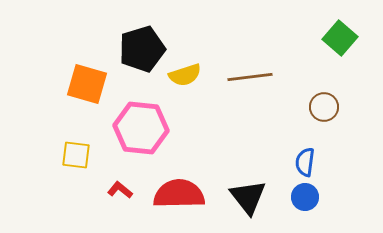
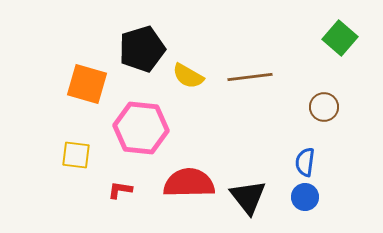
yellow semicircle: moved 3 px right, 1 px down; rotated 48 degrees clockwise
red L-shape: rotated 30 degrees counterclockwise
red semicircle: moved 10 px right, 11 px up
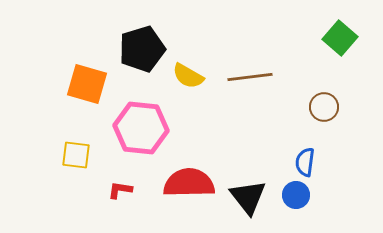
blue circle: moved 9 px left, 2 px up
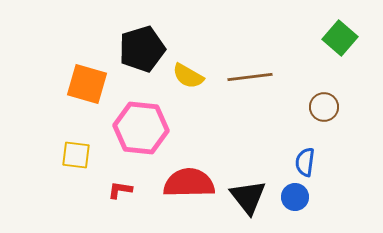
blue circle: moved 1 px left, 2 px down
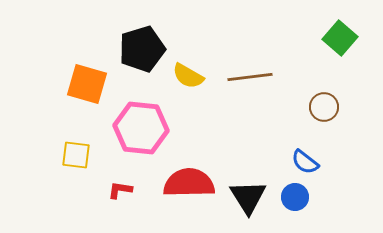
blue semicircle: rotated 60 degrees counterclockwise
black triangle: rotated 6 degrees clockwise
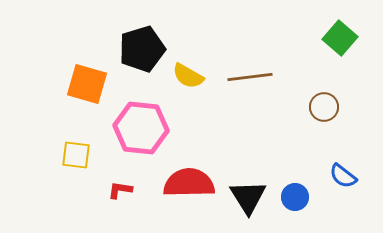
blue semicircle: moved 38 px right, 14 px down
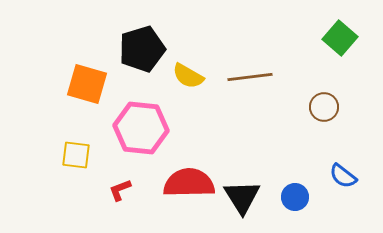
red L-shape: rotated 30 degrees counterclockwise
black triangle: moved 6 px left
